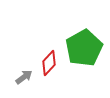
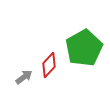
red diamond: moved 2 px down
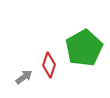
red diamond: rotated 25 degrees counterclockwise
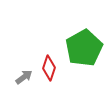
red diamond: moved 3 px down
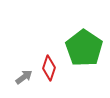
green pentagon: rotated 9 degrees counterclockwise
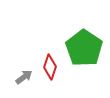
red diamond: moved 1 px right, 1 px up
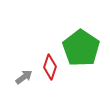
green pentagon: moved 3 px left
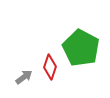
green pentagon: rotated 6 degrees counterclockwise
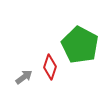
green pentagon: moved 1 px left, 3 px up
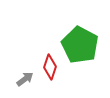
gray arrow: moved 1 px right, 2 px down
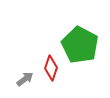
red diamond: moved 1 px right, 1 px down
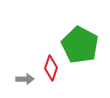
gray arrow: rotated 36 degrees clockwise
